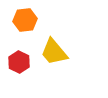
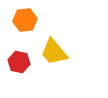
red hexagon: rotated 15 degrees counterclockwise
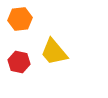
orange hexagon: moved 5 px left, 1 px up
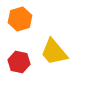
orange hexagon: rotated 10 degrees counterclockwise
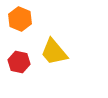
orange hexagon: rotated 20 degrees counterclockwise
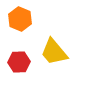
red hexagon: rotated 15 degrees counterclockwise
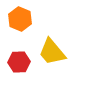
yellow trapezoid: moved 2 px left
